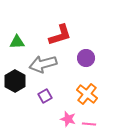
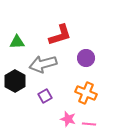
orange cross: moved 1 px left, 1 px up; rotated 15 degrees counterclockwise
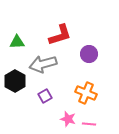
purple circle: moved 3 px right, 4 px up
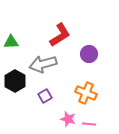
red L-shape: rotated 15 degrees counterclockwise
green triangle: moved 6 px left
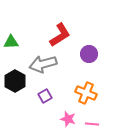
pink line: moved 3 px right
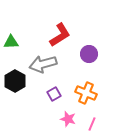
purple square: moved 9 px right, 2 px up
pink line: rotated 72 degrees counterclockwise
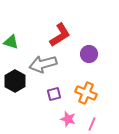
green triangle: rotated 21 degrees clockwise
purple square: rotated 16 degrees clockwise
